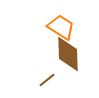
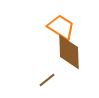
brown diamond: moved 1 px right, 2 px up
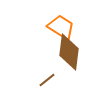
brown diamond: rotated 9 degrees clockwise
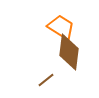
brown line: moved 1 px left
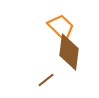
orange trapezoid: rotated 12 degrees clockwise
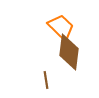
brown line: rotated 60 degrees counterclockwise
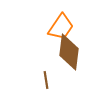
orange trapezoid: rotated 80 degrees clockwise
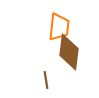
orange trapezoid: moved 2 px left; rotated 28 degrees counterclockwise
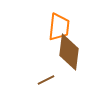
brown line: rotated 72 degrees clockwise
